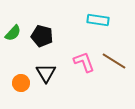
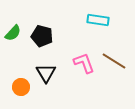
pink L-shape: moved 1 px down
orange circle: moved 4 px down
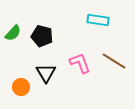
pink L-shape: moved 4 px left
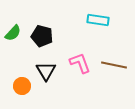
brown line: moved 4 px down; rotated 20 degrees counterclockwise
black triangle: moved 2 px up
orange circle: moved 1 px right, 1 px up
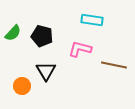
cyan rectangle: moved 6 px left
pink L-shape: moved 14 px up; rotated 55 degrees counterclockwise
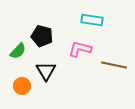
green semicircle: moved 5 px right, 18 px down
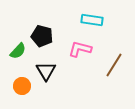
brown line: rotated 70 degrees counterclockwise
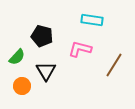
green semicircle: moved 1 px left, 6 px down
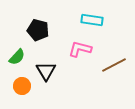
black pentagon: moved 4 px left, 6 px up
brown line: rotated 30 degrees clockwise
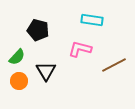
orange circle: moved 3 px left, 5 px up
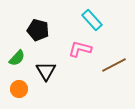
cyan rectangle: rotated 40 degrees clockwise
green semicircle: moved 1 px down
orange circle: moved 8 px down
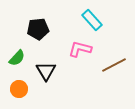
black pentagon: moved 1 px up; rotated 20 degrees counterclockwise
